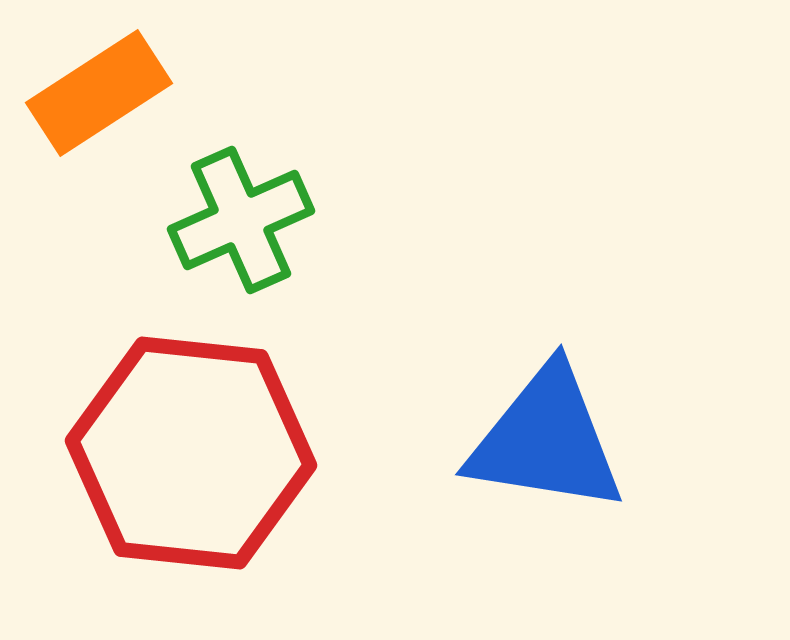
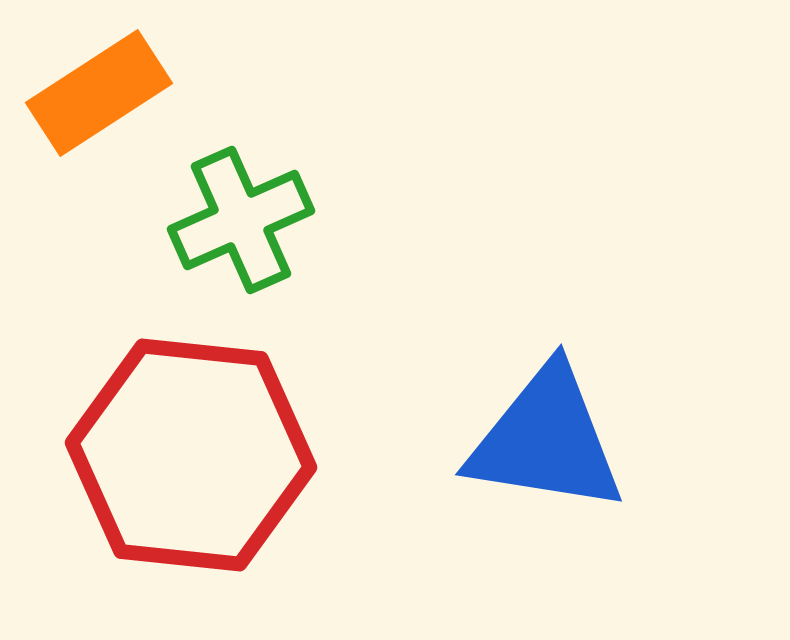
red hexagon: moved 2 px down
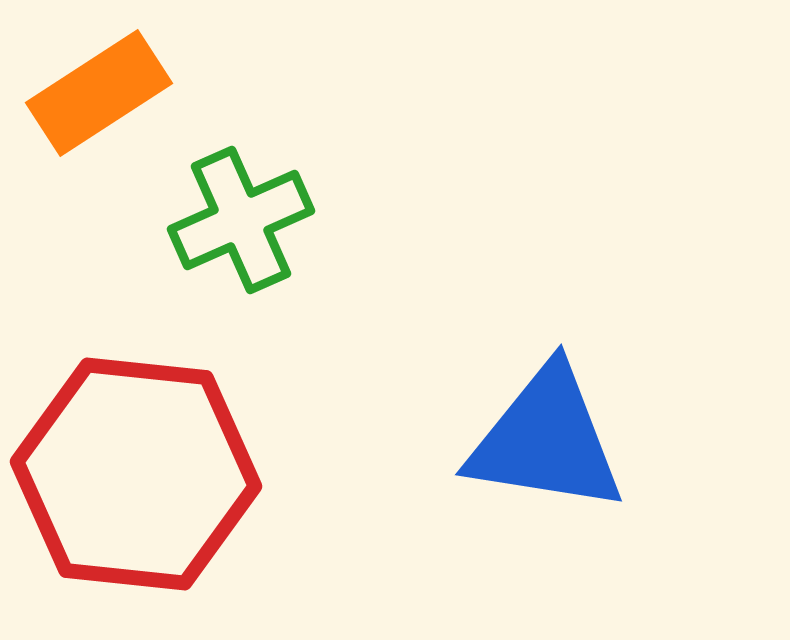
red hexagon: moved 55 px left, 19 px down
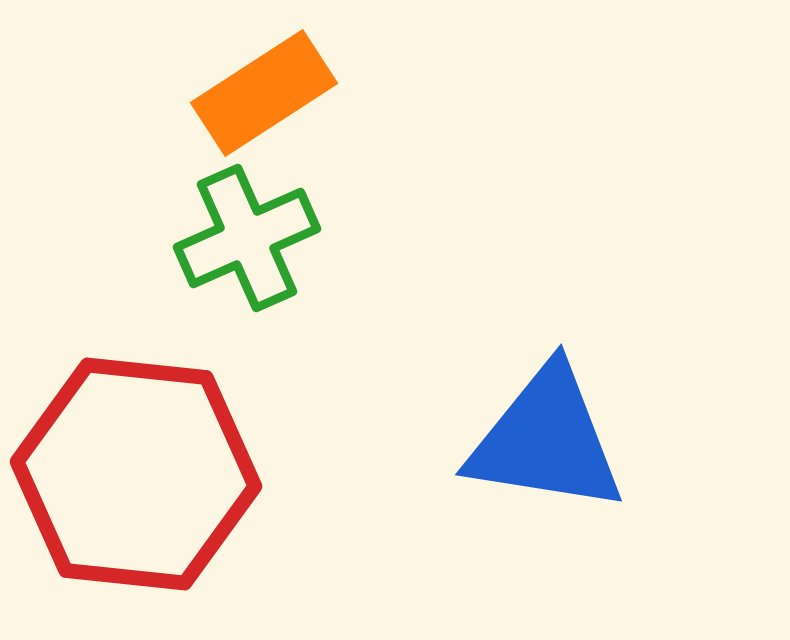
orange rectangle: moved 165 px right
green cross: moved 6 px right, 18 px down
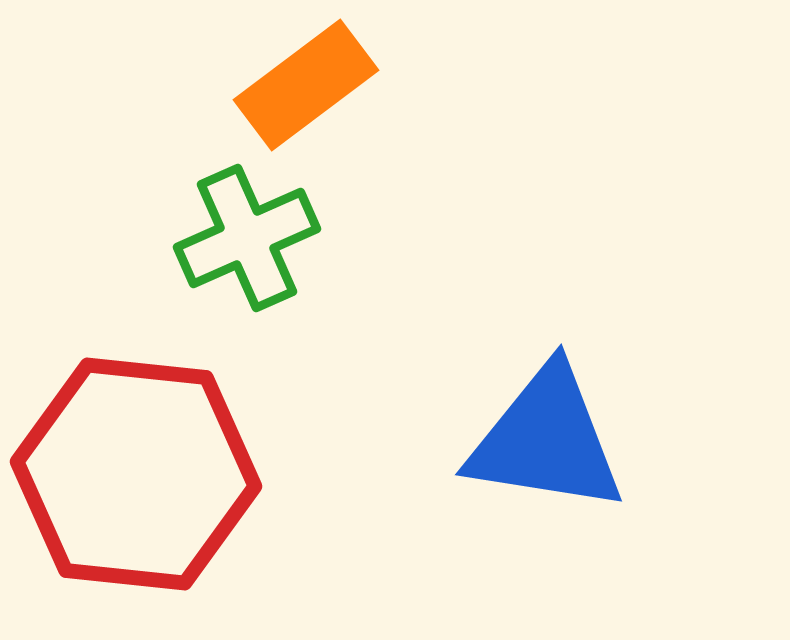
orange rectangle: moved 42 px right, 8 px up; rotated 4 degrees counterclockwise
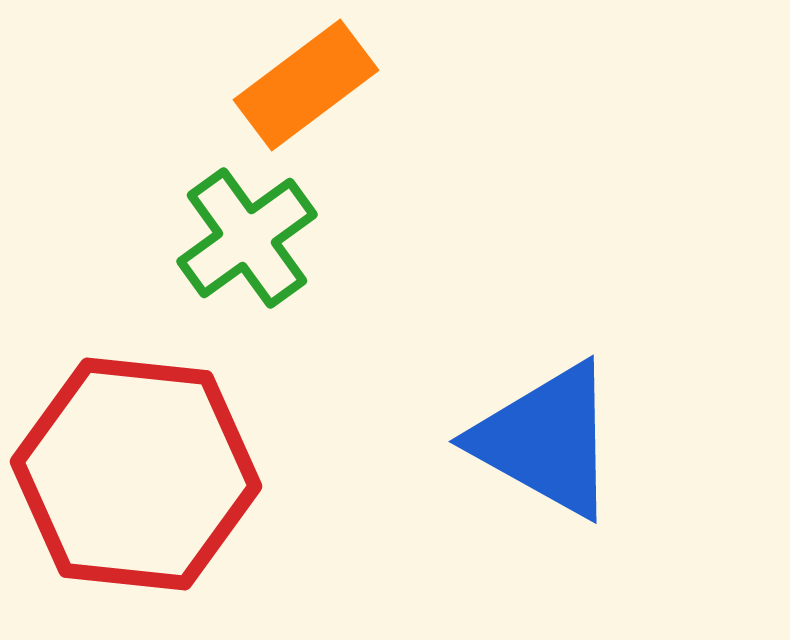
green cross: rotated 12 degrees counterclockwise
blue triangle: rotated 20 degrees clockwise
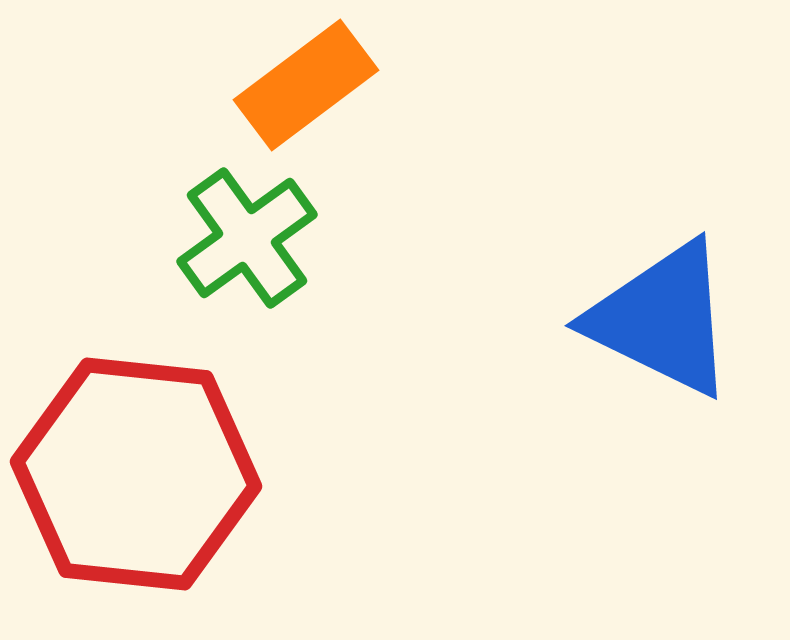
blue triangle: moved 116 px right, 121 px up; rotated 3 degrees counterclockwise
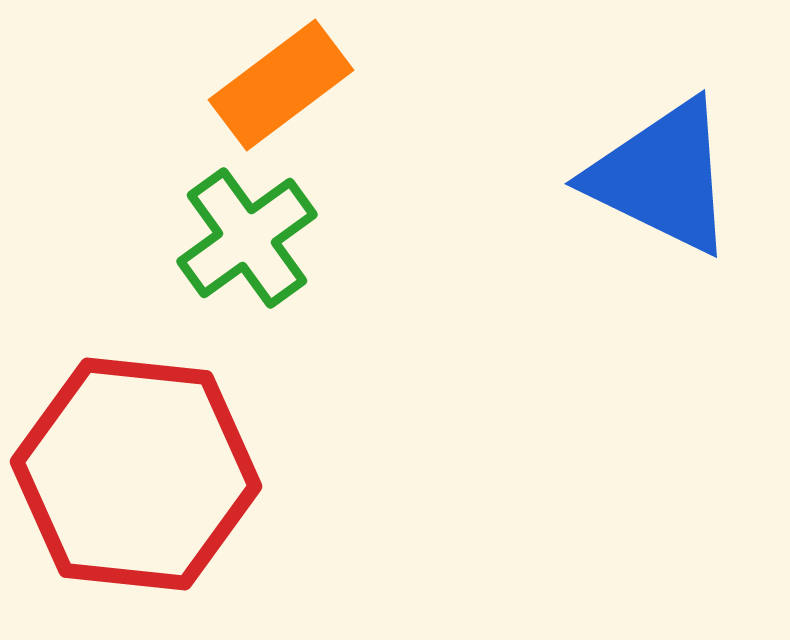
orange rectangle: moved 25 px left
blue triangle: moved 142 px up
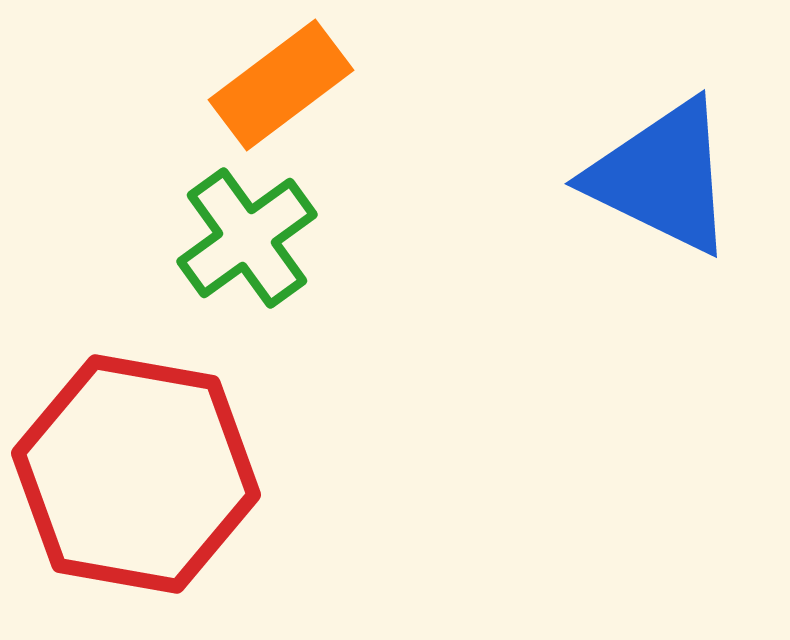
red hexagon: rotated 4 degrees clockwise
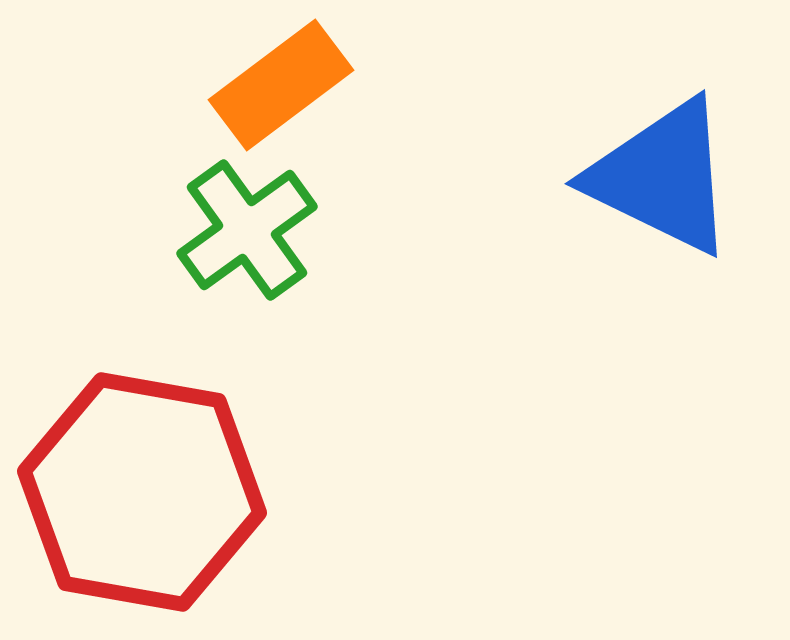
green cross: moved 8 px up
red hexagon: moved 6 px right, 18 px down
